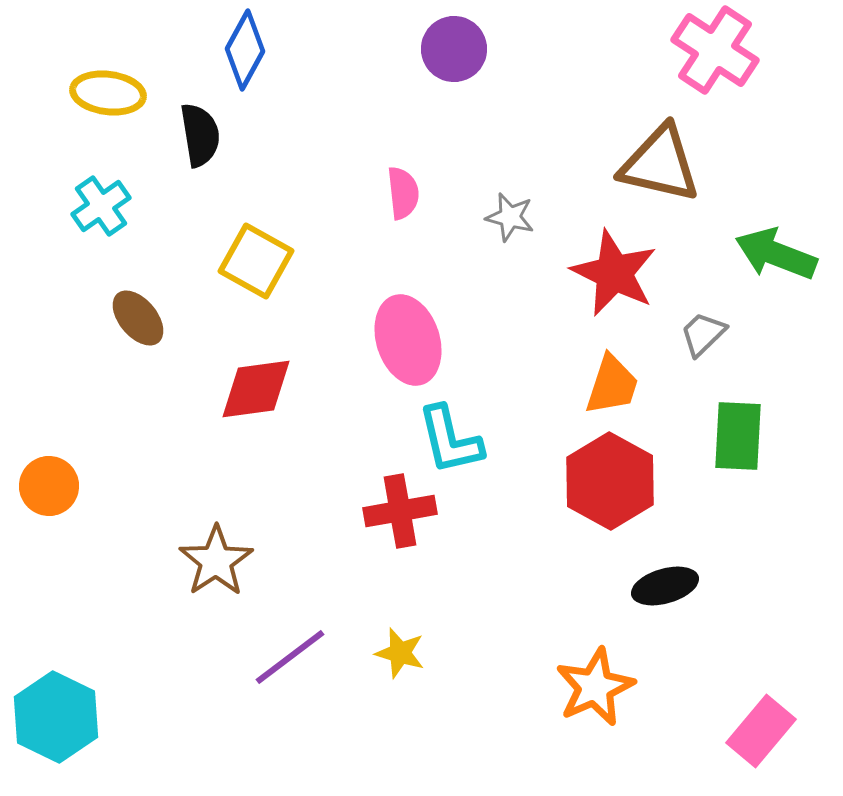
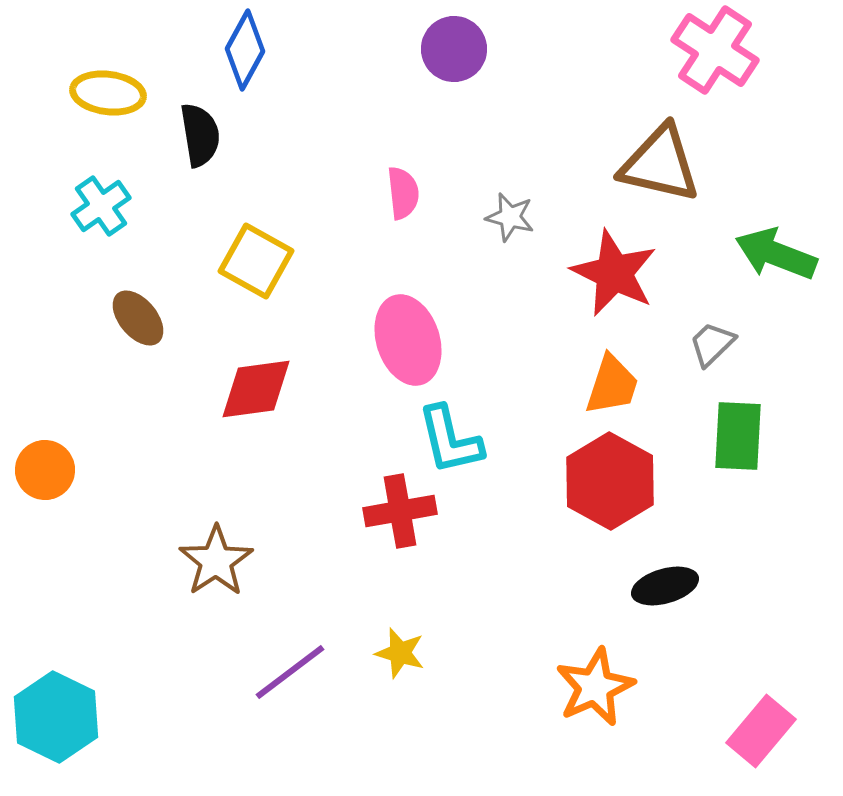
gray trapezoid: moved 9 px right, 10 px down
orange circle: moved 4 px left, 16 px up
purple line: moved 15 px down
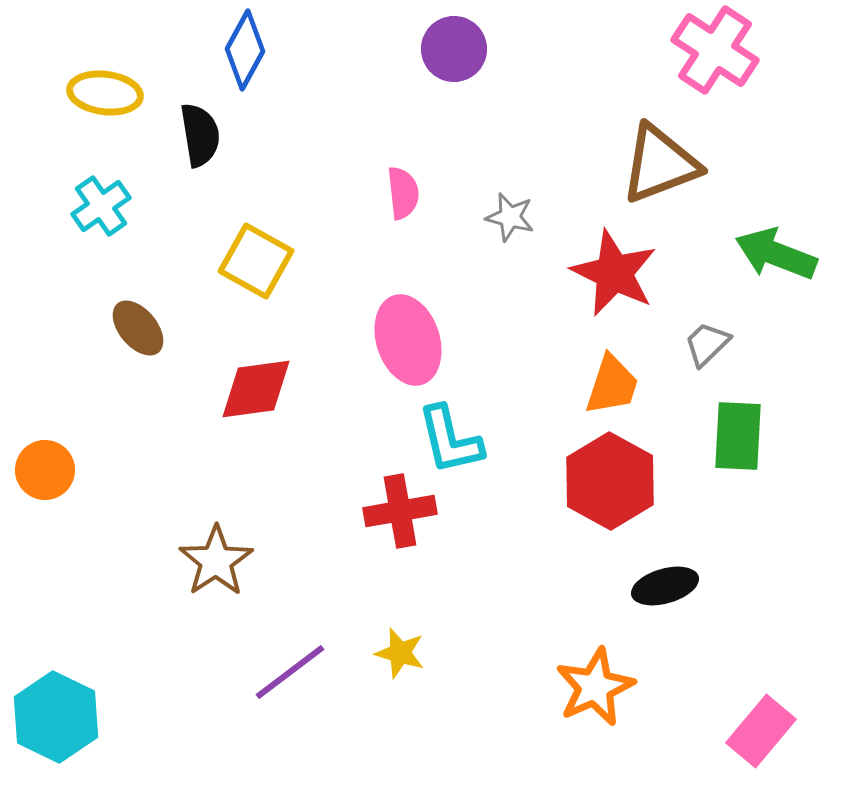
yellow ellipse: moved 3 px left
brown triangle: rotated 34 degrees counterclockwise
brown ellipse: moved 10 px down
gray trapezoid: moved 5 px left
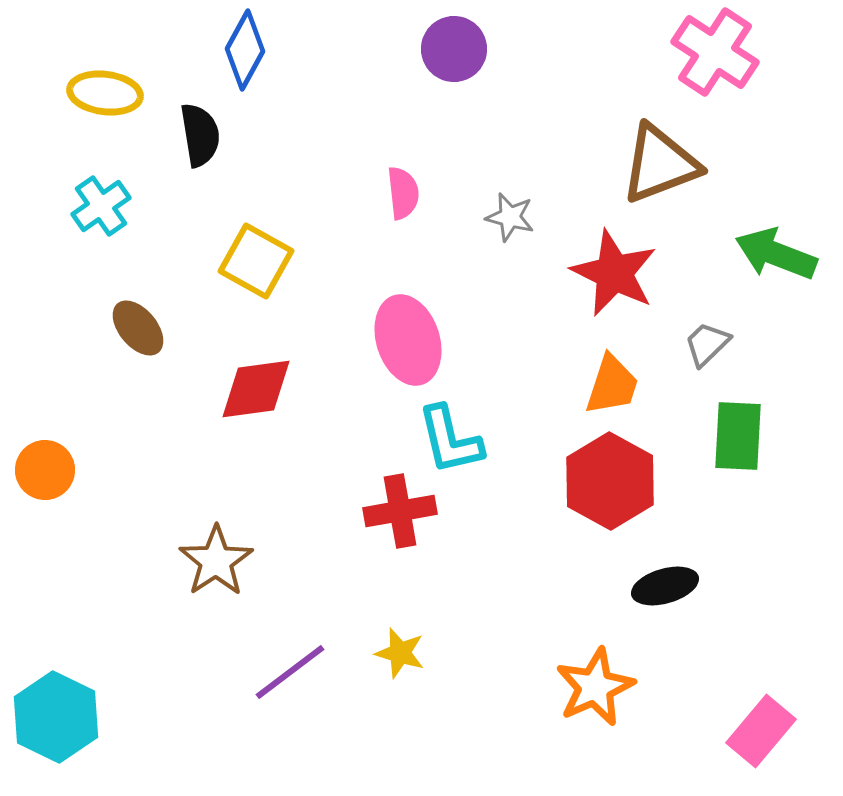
pink cross: moved 2 px down
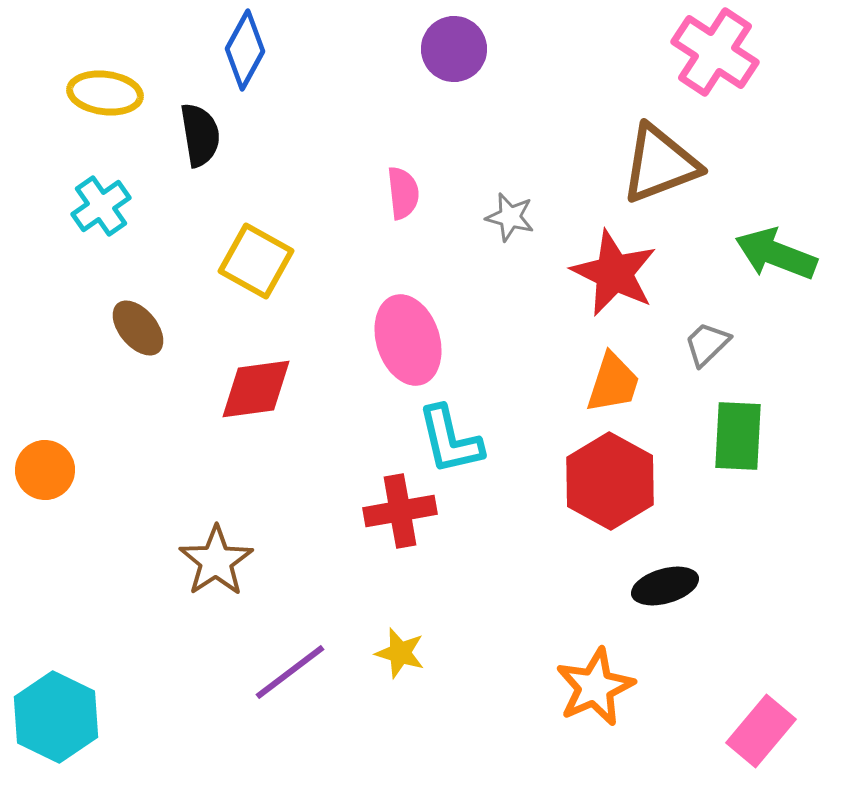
orange trapezoid: moved 1 px right, 2 px up
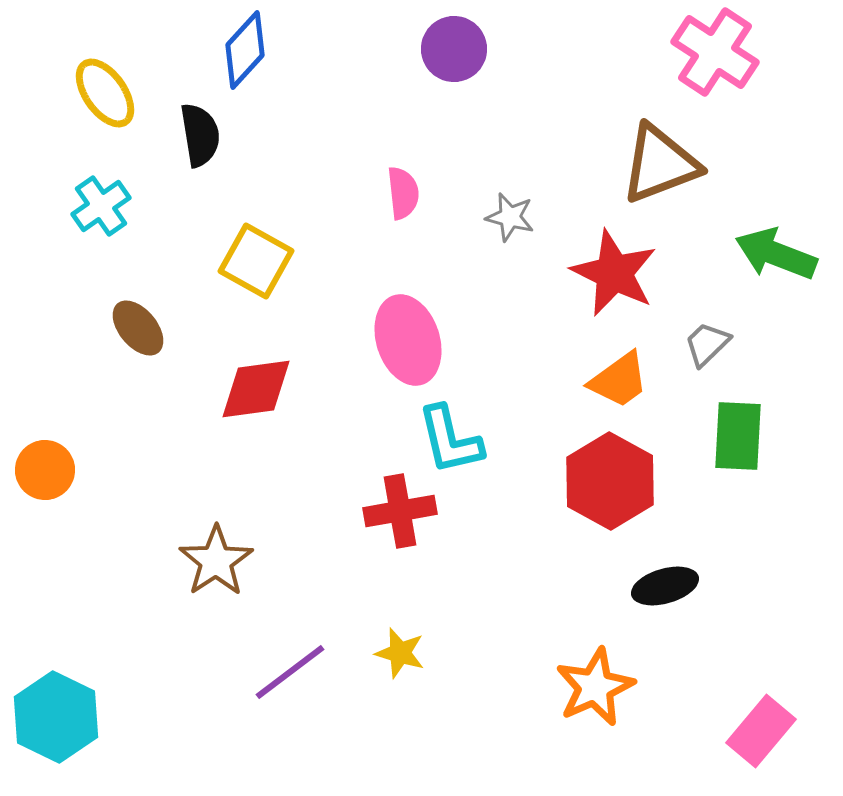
blue diamond: rotated 14 degrees clockwise
yellow ellipse: rotated 48 degrees clockwise
orange trapezoid: moved 6 px right, 3 px up; rotated 36 degrees clockwise
